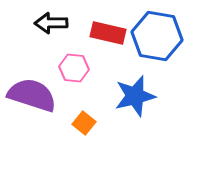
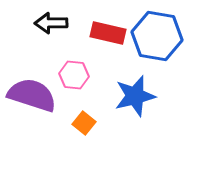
pink hexagon: moved 7 px down
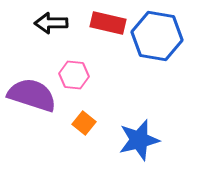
red rectangle: moved 10 px up
blue star: moved 4 px right, 44 px down
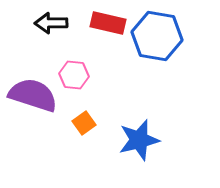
purple semicircle: moved 1 px right
orange square: rotated 15 degrees clockwise
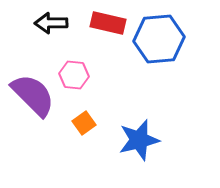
blue hexagon: moved 2 px right, 3 px down; rotated 15 degrees counterclockwise
purple semicircle: rotated 27 degrees clockwise
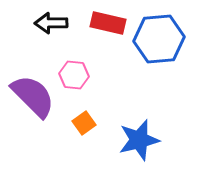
purple semicircle: moved 1 px down
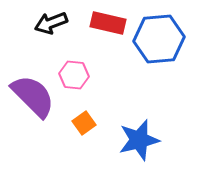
black arrow: rotated 20 degrees counterclockwise
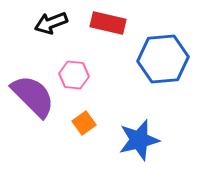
blue hexagon: moved 4 px right, 20 px down
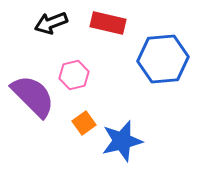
pink hexagon: rotated 20 degrees counterclockwise
blue star: moved 17 px left, 1 px down
